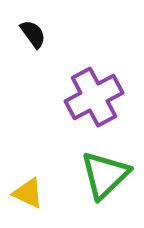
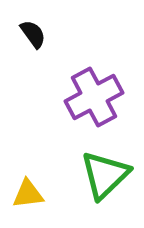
yellow triangle: moved 1 px down; rotated 32 degrees counterclockwise
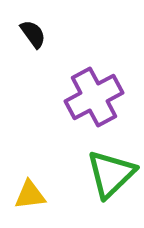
green triangle: moved 6 px right, 1 px up
yellow triangle: moved 2 px right, 1 px down
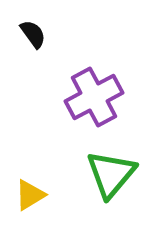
green triangle: rotated 6 degrees counterclockwise
yellow triangle: rotated 24 degrees counterclockwise
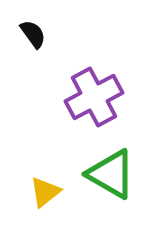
green triangle: rotated 40 degrees counterclockwise
yellow triangle: moved 15 px right, 3 px up; rotated 8 degrees counterclockwise
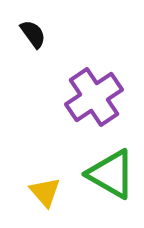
purple cross: rotated 6 degrees counterclockwise
yellow triangle: rotated 32 degrees counterclockwise
